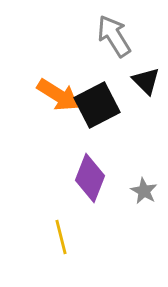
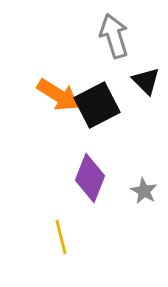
gray arrow: rotated 15 degrees clockwise
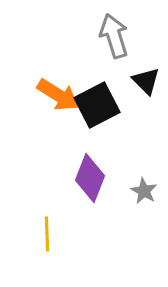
yellow line: moved 14 px left, 3 px up; rotated 12 degrees clockwise
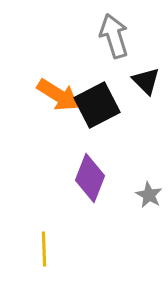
gray star: moved 5 px right, 4 px down
yellow line: moved 3 px left, 15 px down
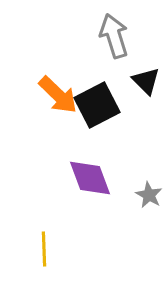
orange arrow: rotated 12 degrees clockwise
purple diamond: rotated 42 degrees counterclockwise
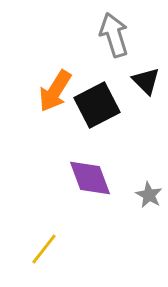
gray arrow: moved 1 px up
orange arrow: moved 3 px left, 4 px up; rotated 78 degrees clockwise
yellow line: rotated 40 degrees clockwise
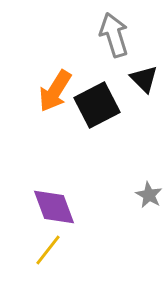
black triangle: moved 2 px left, 2 px up
purple diamond: moved 36 px left, 29 px down
yellow line: moved 4 px right, 1 px down
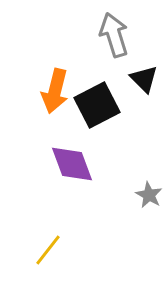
orange arrow: rotated 18 degrees counterclockwise
purple diamond: moved 18 px right, 43 px up
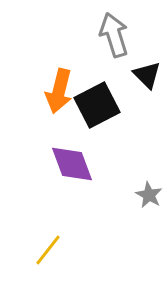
black triangle: moved 3 px right, 4 px up
orange arrow: moved 4 px right
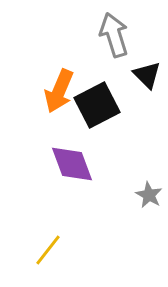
orange arrow: rotated 9 degrees clockwise
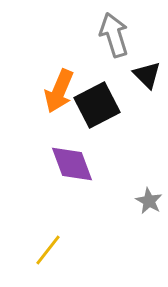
gray star: moved 6 px down
